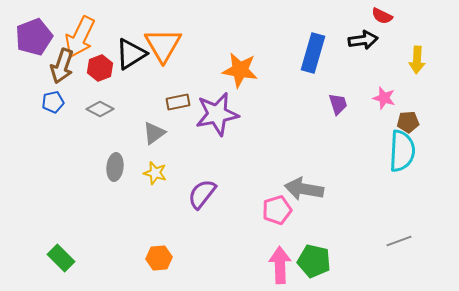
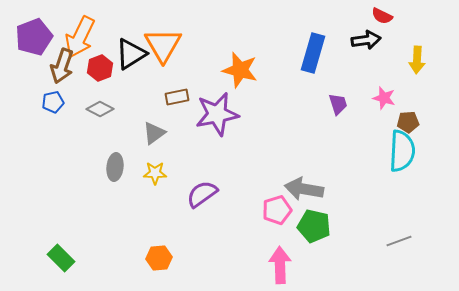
black arrow: moved 3 px right
orange star: rotated 6 degrees clockwise
brown rectangle: moved 1 px left, 5 px up
yellow star: rotated 15 degrees counterclockwise
purple semicircle: rotated 16 degrees clockwise
green pentagon: moved 35 px up
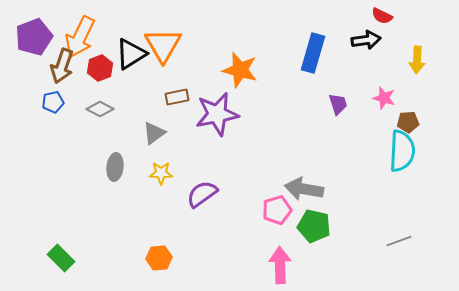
yellow star: moved 6 px right
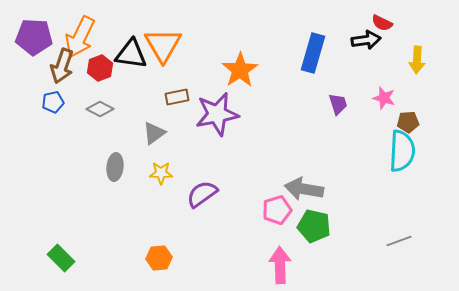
red semicircle: moved 7 px down
purple pentagon: rotated 24 degrees clockwise
black triangle: rotated 40 degrees clockwise
orange star: rotated 24 degrees clockwise
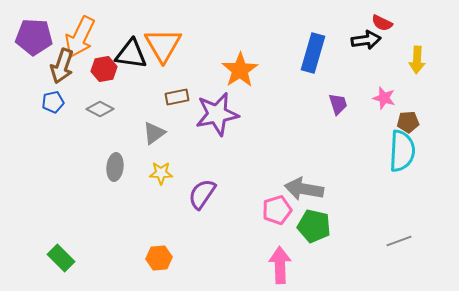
red hexagon: moved 4 px right, 1 px down; rotated 10 degrees clockwise
purple semicircle: rotated 20 degrees counterclockwise
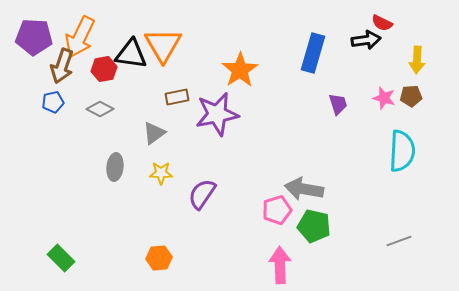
brown pentagon: moved 3 px right, 26 px up
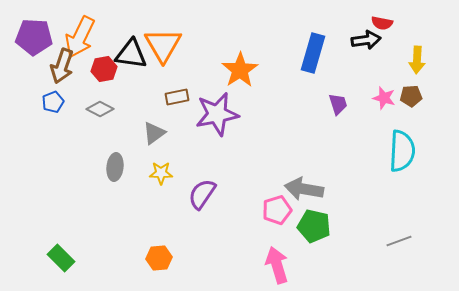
red semicircle: rotated 15 degrees counterclockwise
blue pentagon: rotated 10 degrees counterclockwise
pink arrow: moved 3 px left; rotated 15 degrees counterclockwise
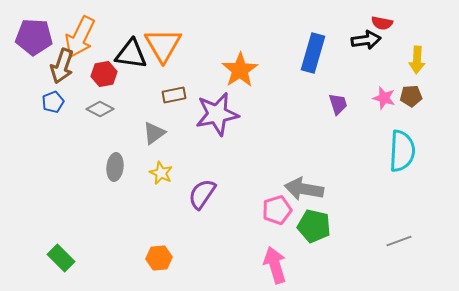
red hexagon: moved 5 px down
brown rectangle: moved 3 px left, 2 px up
yellow star: rotated 25 degrees clockwise
pink arrow: moved 2 px left
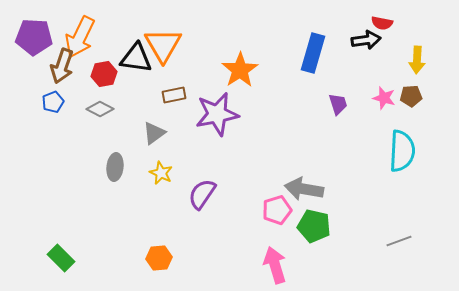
black triangle: moved 5 px right, 4 px down
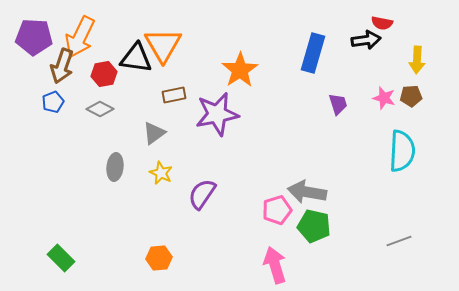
gray arrow: moved 3 px right, 3 px down
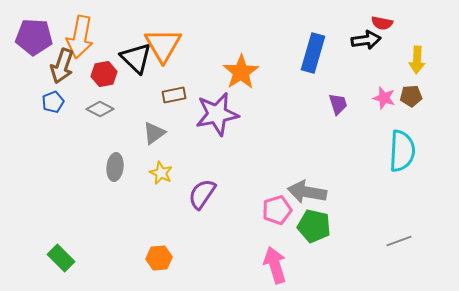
orange arrow: rotated 15 degrees counterclockwise
black triangle: rotated 36 degrees clockwise
orange star: moved 1 px right, 2 px down
